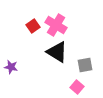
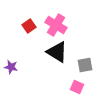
red square: moved 4 px left
pink square: rotated 16 degrees counterclockwise
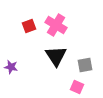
red square: rotated 16 degrees clockwise
black triangle: moved 1 px left, 4 px down; rotated 25 degrees clockwise
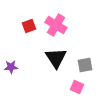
black triangle: moved 2 px down
purple star: rotated 16 degrees counterclockwise
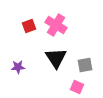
purple star: moved 7 px right
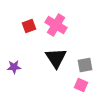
purple star: moved 4 px left
pink square: moved 4 px right, 2 px up
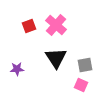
pink cross: rotated 10 degrees clockwise
purple star: moved 3 px right, 2 px down
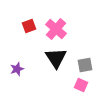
pink cross: moved 4 px down
purple star: rotated 16 degrees counterclockwise
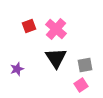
pink square: rotated 32 degrees clockwise
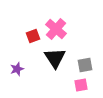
red square: moved 4 px right, 10 px down
black triangle: moved 1 px left
pink square: rotated 24 degrees clockwise
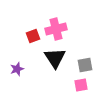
pink cross: rotated 35 degrees clockwise
